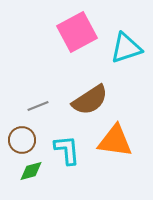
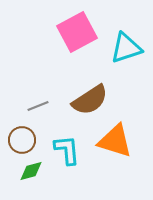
orange triangle: rotated 9 degrees clockwise
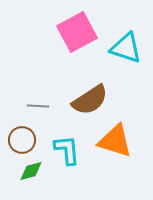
cyan triangle: rotated 36 degrees clockwise
gray line: rotated 25 degrees clockwise
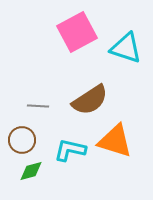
cyan L-shape: moved 3 px right; rotated 72 degrees counterclockwise
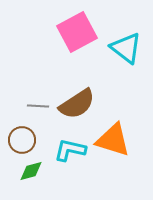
cyan triangle: rotated 20 degrees clockwise
brown semicircle: moved 13 px left, 4 px down
orange triangle: moved 2 px left, 1 px up
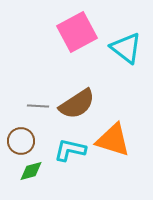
brown circle: moved 1 px left, 1 px down
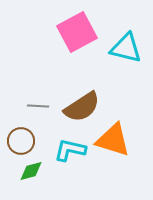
cyan triangle: rotated 24 degrees counterclockwise
brown semicircle: moved 5 px right, 3 px down
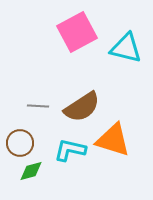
brown circle: moved 1 px left, 2 px down
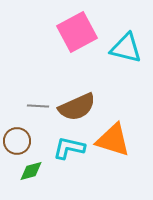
brown semicircle: moved 5 px left; rotated 9 degrees clockwise
brown circle: moved 3 px left, 2 px up
cyan L-shape: moved 1 px left, 2 px up
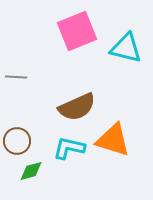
pink square: moved 1 px up; rotated 6 degrees clockwise
gray line: moved 22 px left, 29 px up
